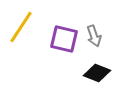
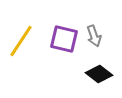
yellow line: moved 14 px down
black diamond: moved 2 px right, 1 px down; rotated 16 degrees clockwise
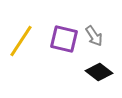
gray arrow: rotated 15 degrees counterclockwise
black diamond: moved 2 px up
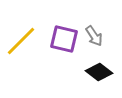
yellow line: rotated 12 degrees clockwise
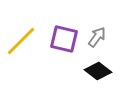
gray arrow: moved 3 px right, 1 px down; rotated 110 degrees counterclockwise
black diamond: moved 1 px left, 1 px up
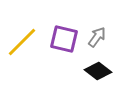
yellow line: moved 1 px right, 1 px down
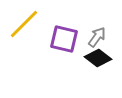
yellow line: moved 2 px right, 18 px up
black diamond: moved 13 px up
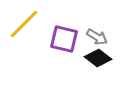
gray arrow: rotated 85 degrees clockwise
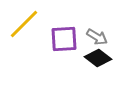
purple square: rotated 16 degrees counterclockwise
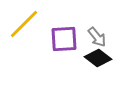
gray arrow: rotated 20 degrees clockwise
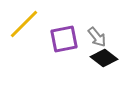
purple square: rotated 8 degrees counterclockwise
black diamond: moved 6 px right
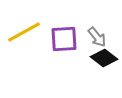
yellow line: moved 8 px down; rotated 16 degrees clockwise
purple square: rotated 8 degrees clockwise
